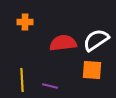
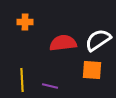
white semicircle: moved 2 px right
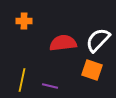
orange cross: moved 1 px left, 1 px up
white semicircle: rotated 12 degrees counterclockwise
orange square: rotated 15 degrees clockwise
yellow line: rotated 15 degrees clockwise
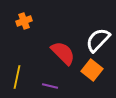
orange cross: rotated 21 degrees counterclockwise
red semicircle: moved 10 px down; rotated 52 degrees clockwise
orange square: rotated 20 degrees clockwise
yellow line: moved 5 px left, 3 px up
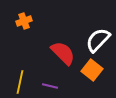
yellow line: moved 3 px right, 5 px down
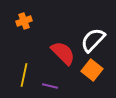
white semicircle: moved 5 px left
yellow line: moved 4 px right, 7 px up
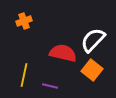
red semicircle: rotated 32 degrees counterclockwise
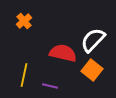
orange cross: rotated 21 degrees counterclockwise
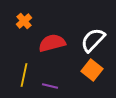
red semicircle: moved 11 px left, 10 px up; rotated 28 degrees counterclockwise
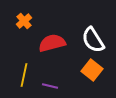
white semicircle: rotated 76 degrees counterclockwise
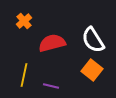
purple line: moved 1 px right
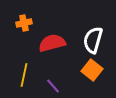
orange cross: moved 2 px down; rotated 28 degrees clockwise
white semicircle: rotated 48 degrees clockwise
purple line: moved 2 px right; rotated 35 degrees clockwise
